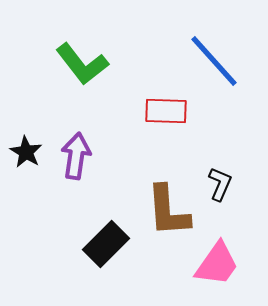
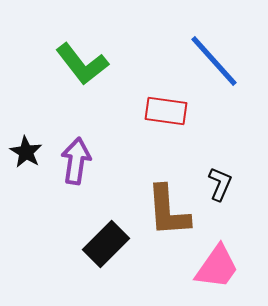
red rectangle: rotated 6 degrees clockwise
purple arrow: moved 5 px down
pink trapezoid: moved 3 px down
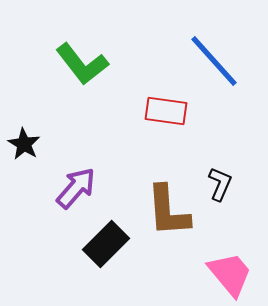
black star: moved 2 px left, 8 px up
purple arrow: moved 27 px down; rotated 33 degrees clockwise
pink trapezoid: moved 13 px right, 7 px down; rotated 75 degrees counterclockwise
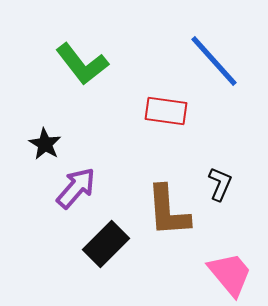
black star: moved 21 px right
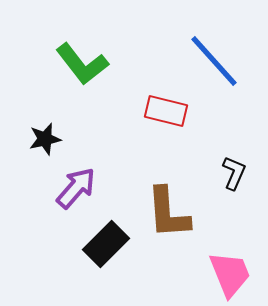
red rectangle: rotated 6 degrees clockwise
black star: moved 5 px up; rotated 28 degrees clockwise
black L-shape: moved 14 px right, 11 px up
brown L-shape: moved 2 px down
pink trapezoid: rotated 18 degrees clockwise
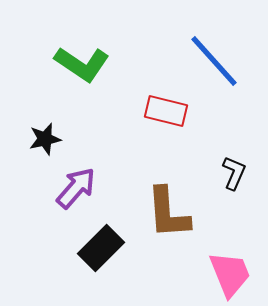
green L-shape: rotated 18 degrees counterclockwise
black rectangle: moved 5 px left, 4 px down
